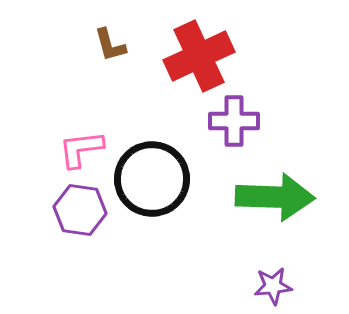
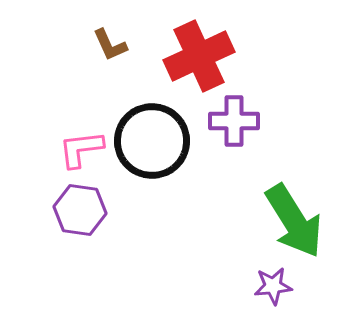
brown L-shape: rotated 9 degrees counterclockwise
black circle: moved 38 px up
green arrow: moved 19 px right, 24 px down; rotated 56 degrees clockwise
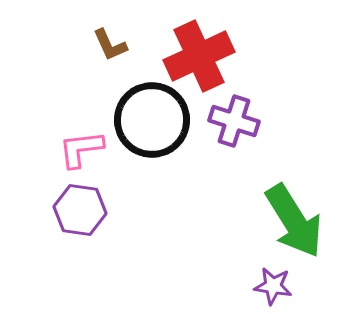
purple cross: rotated 18 degrees clockwise
black circle: moved 21 px up
purple star: rotated 15 degrees clockwise
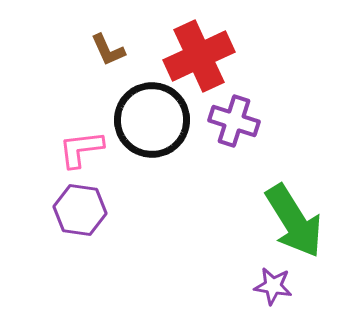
brown L-shape: moved 2 px left, 5 px down
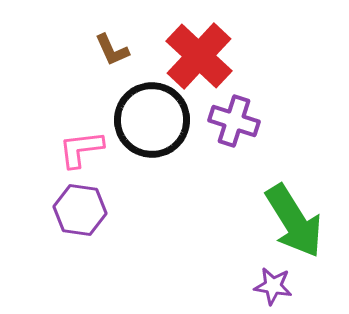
brown L-shape: moved 4 px right
red cross: rotated 22 degrees counterclockwise
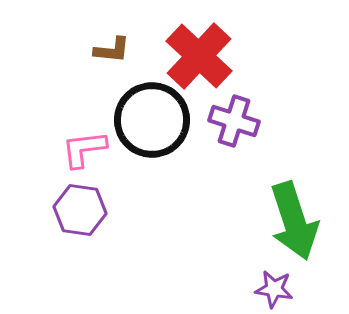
brown L-shape: rotated 60 degrees counterclockwise
pink L-shape: moved 3 px right
green arrow: rotated 14 degrees clockwise
purple star: moved 1 px right, 3 px down
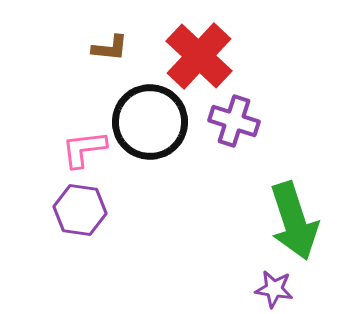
brown L-shape: moved 2 px left, 2 px up
black circle: moved 2 px left, 2 px down
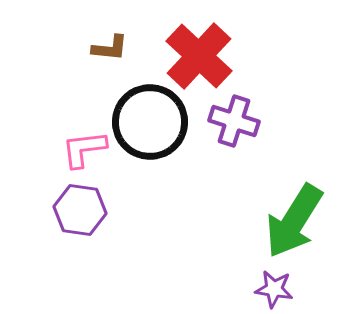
green arrow: rotated 50 degrees clockwise
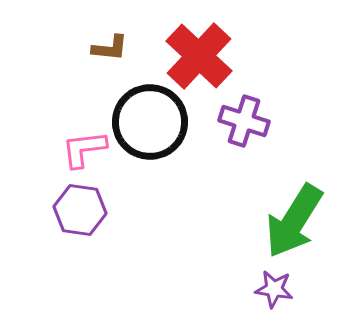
purple cross: moved 10 px right
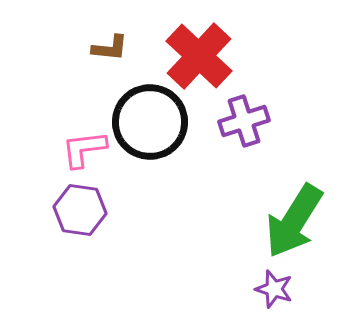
purple cross: rotated 36 degrees counterclockwise
purple star: rotated 9 degrees clockwise
